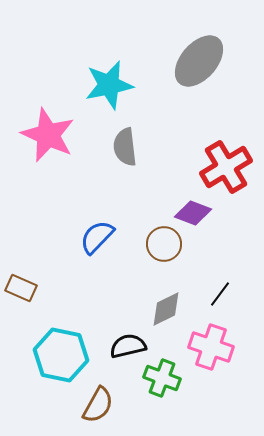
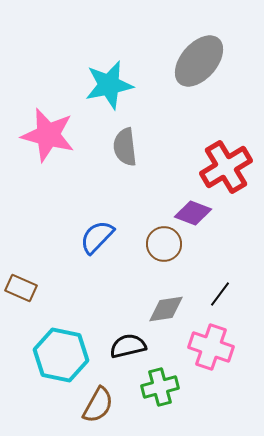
pink star: rotated 10 degrees counterclockwise
gray diamond: rotated 18 degrees clockwise
green cross: moved 2 px left, 9 px down; rotated 36 degrees counterclockwise
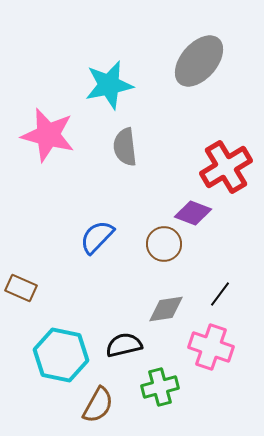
black semicircle: moved 4 px left, 1 px up
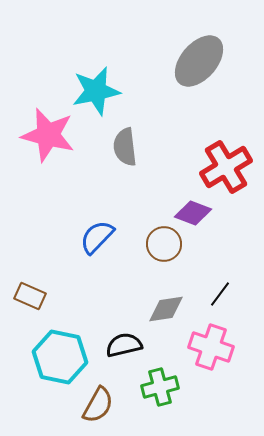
cyan star: moved 13 px left, 6 px down
brown rectangle: moved 9 px right, 8 px down
cyan hexagon: moved 1 px left, 2 px down
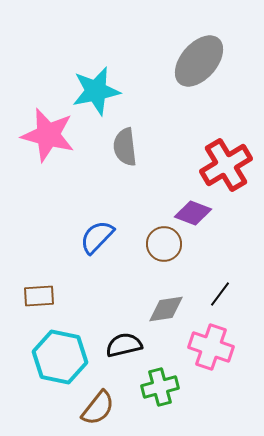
red cross: moved 2 px up
brown rectangle: moved 9 px right; rotated 28 degrees counterclockwise
brown semicircle: moved 3 px down; rotated 9 degrees clockwise
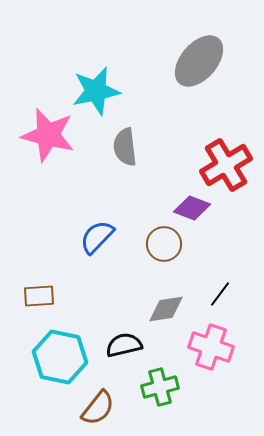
purple diamond: moved 1 px left, 5 px up
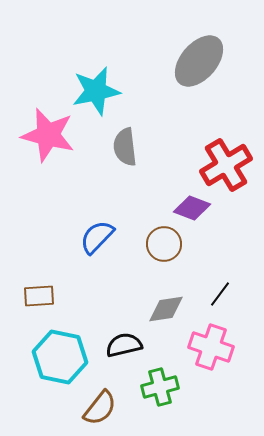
brown semicircle: moved 2 px right
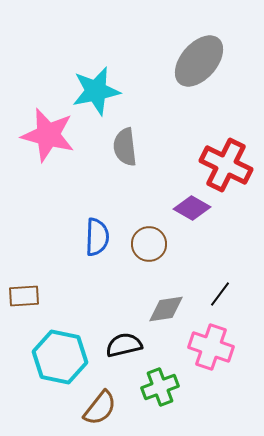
red cross: rotated 33 degrees counterclockwise
purple diamond: rotated 9 degrees clockwise
blue semicircle: rotated 138 degrees clockwise
brown circle: moved 15 px left
brown rectangle: moved 15 px left
green cross: rotated 6 degrees counterclockwise
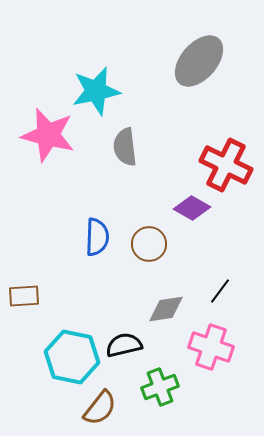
black line: moved 3 px up
cyan hexagon: moved 12 px right
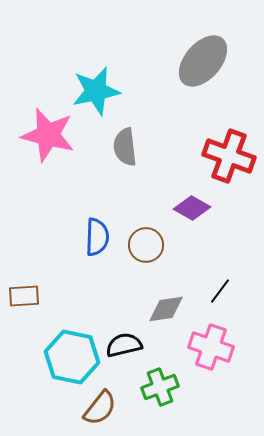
gray ellipse: moved 4 px right
red cross: moved 3 px right, 9 px up; rotated 6 degrees counterclockwise
brown circle: moved 3 px left, 1 px down
